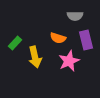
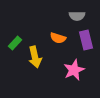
gray semicircle: moved 2 px right
pink star: moved 5 px right, 9 px down
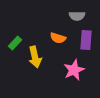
purple rectangle: rotated 18 degrees clockwise
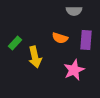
gray semicircle: moved 3 px left, 5 px up
orange semicircle: moved 2 px right
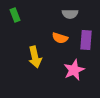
gray semicircle: moved 4 px left, 3 px down
green rectangle: moved 28 px up; rotated 64 degrees counterclockwise
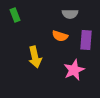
orange semicircle: moved 2 px up
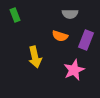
purple rectangle: rotated 18 degrees clockwise
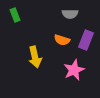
orange semicircle: moved 2 px right, 4 px down
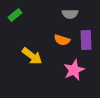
green rectangle: rotated 72 degrees clockwise
purple rectangle: rotated 24 degrees counterclockwise
yellow arrow: moved 3 px left, 1 px up; rotated 40 degrees counterclockwise
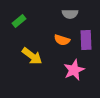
green rectangle: moved 4 px right, 6 px down
